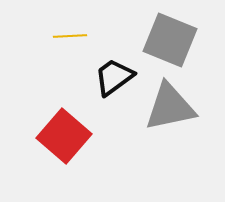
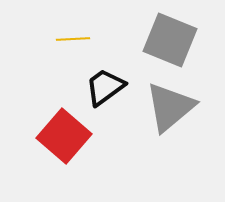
yellow line: moved 3 px right, 3 px down
black trapezoid: moved 9 px left, 10 px down
gray triangle: rotated 28 degrees counterclockwise
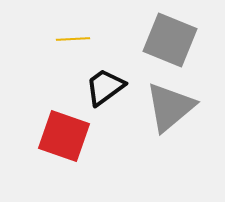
red square: rotated 22 degrees counterclockwise
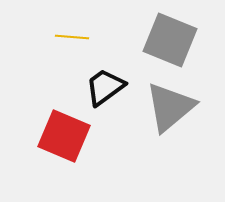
yellow line: moved 1 px left, 2 px up; rotated 8 degrees clockwise
red square: rotated 4 degrees clockwise
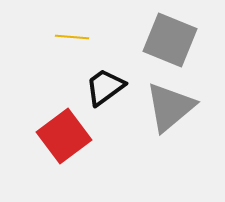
red square: rotated 30 degrees clockwise
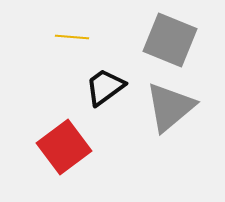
red square: moved 11 px down
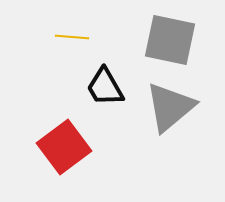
gray square: rotated 10 degrees counterclockwise
black trapezoid: rotated 84 degrees counterclockwise
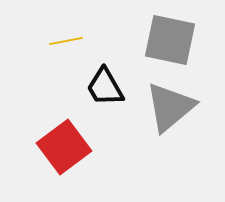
yellow line: moved 6 px left, 4 px down; rotated 16 degrees counterclockwise
